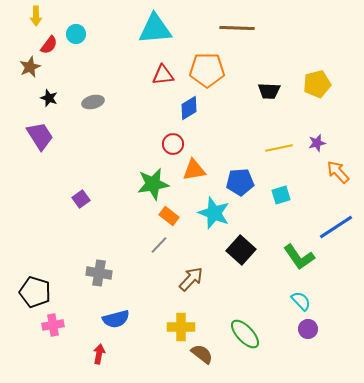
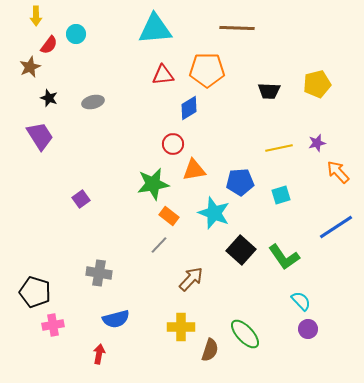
green L-shape: moved 15 px left
brown semicircle: moved 8 px right, 4 px up; rotated 70 degrees clockwise
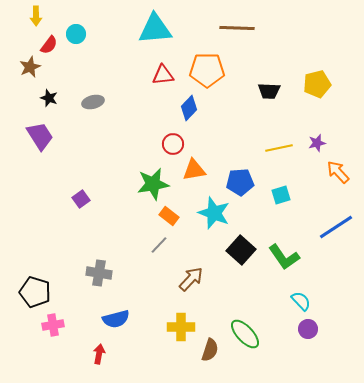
blue diamond: rotated 15 degrees counterclockwise
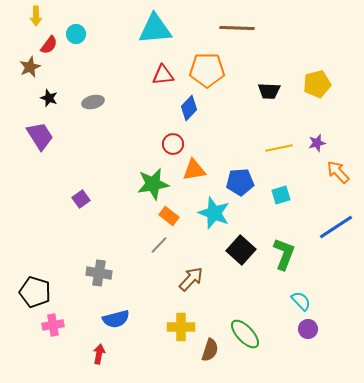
green L-shape: moved 3 px up; rotated 124 degrees counterclockwise
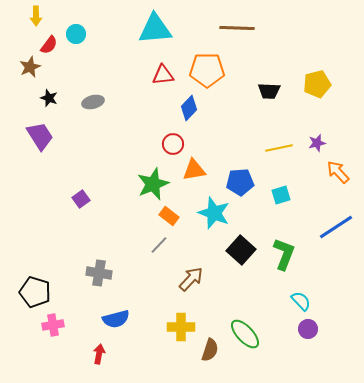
green star: rotated 12 degrees counterclockwise
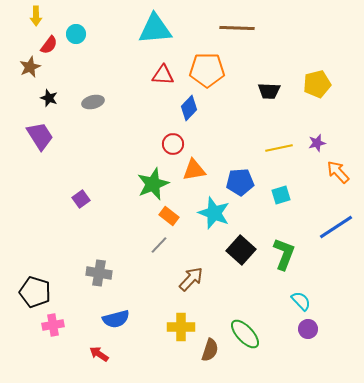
red triangle: rotated 10 degrees clockwise
red arrow: rotated 66 degrees counterclockwise
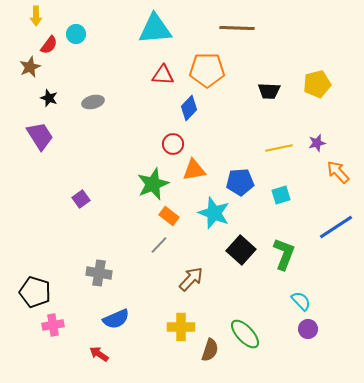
blue semicircle: rotated 8 degrees counterclockwise
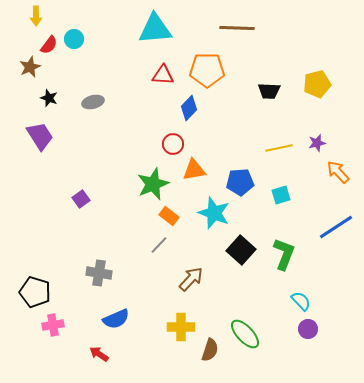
cyan circle: moved 2 px left, 5 px down
